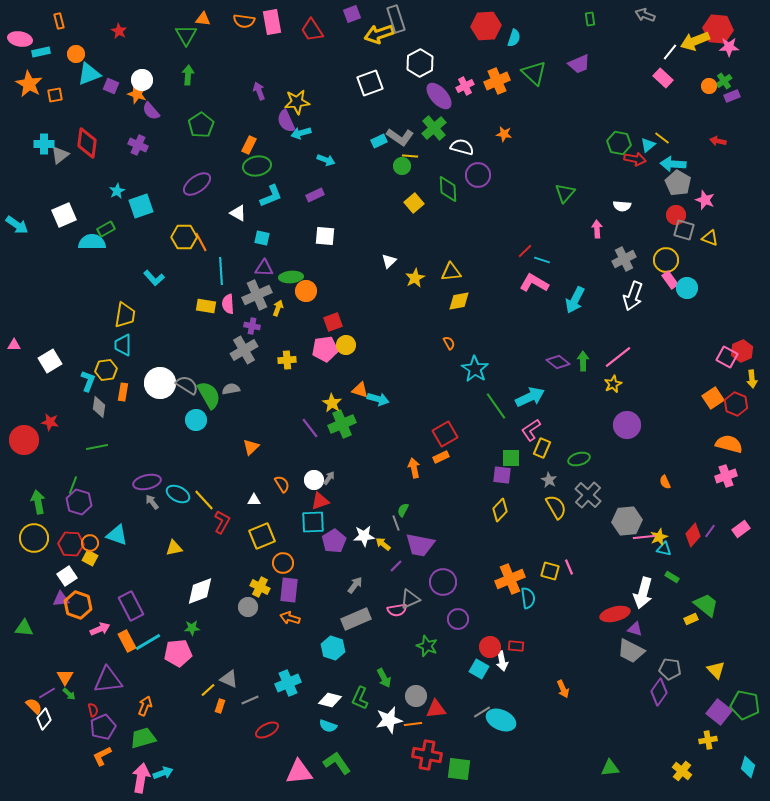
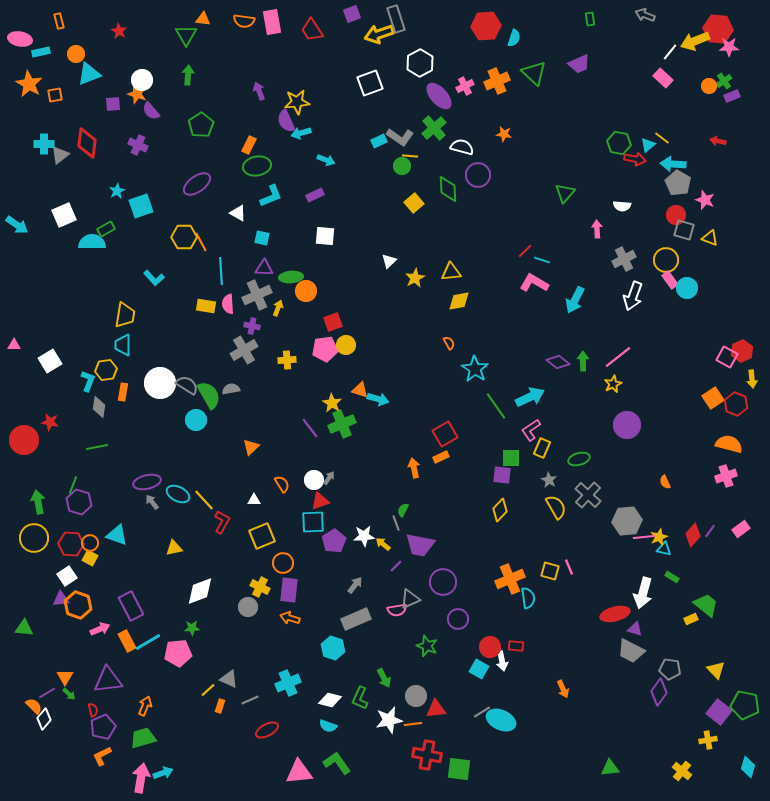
purple square at (111, 86): moved 2 px right, 18 px down; rotated 28 degrees counterclockwise
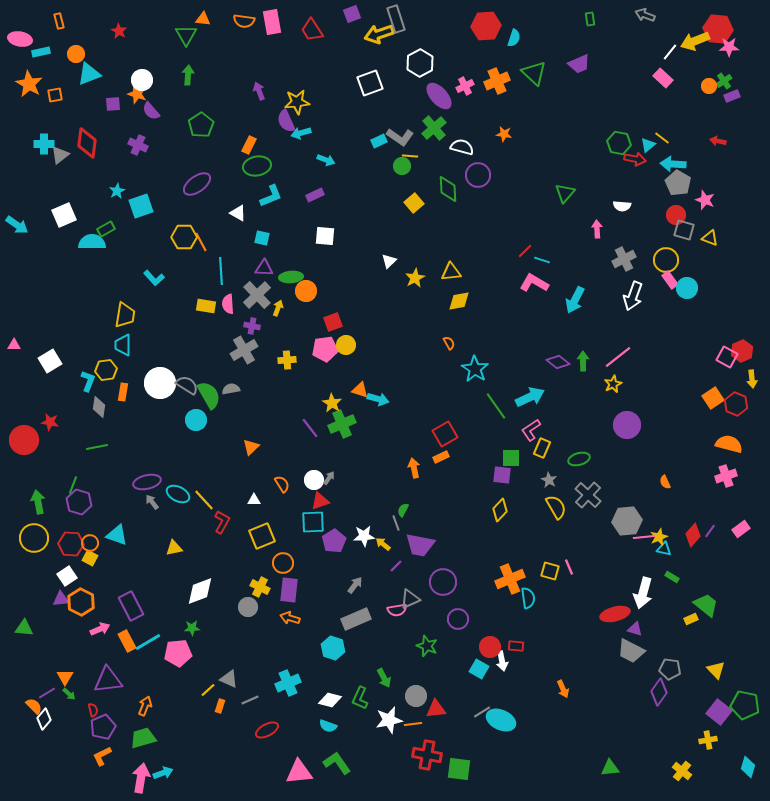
gray cross at (257, 295): rotated 20 degrees counterclockwise
orange hexagon at (78, 605): moved 3 px right, 3 px up; rotated 8 degrees clockwise
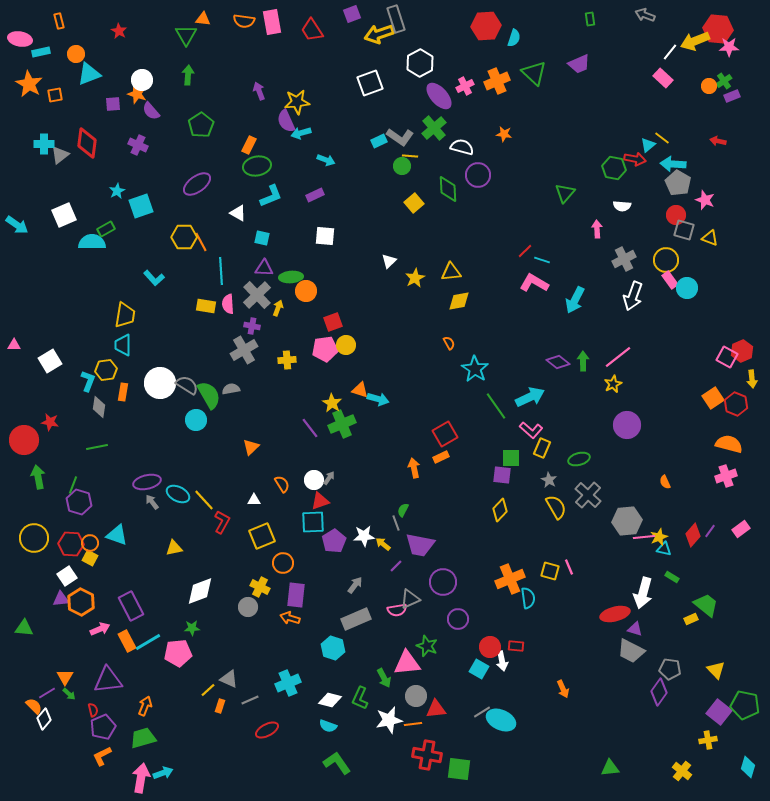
green hexagon at (619, 143): moved 5 px left, 25 px down
pink L-shape at (531, 430): rotated 105 degrees counterclockwise
green arrow at (38, 502): moved 25 px up
purple rectangle at (289, 590): moved 7 px right, 5 px down
pink triangle at (299, 772): moved 108 px right, 109 px up
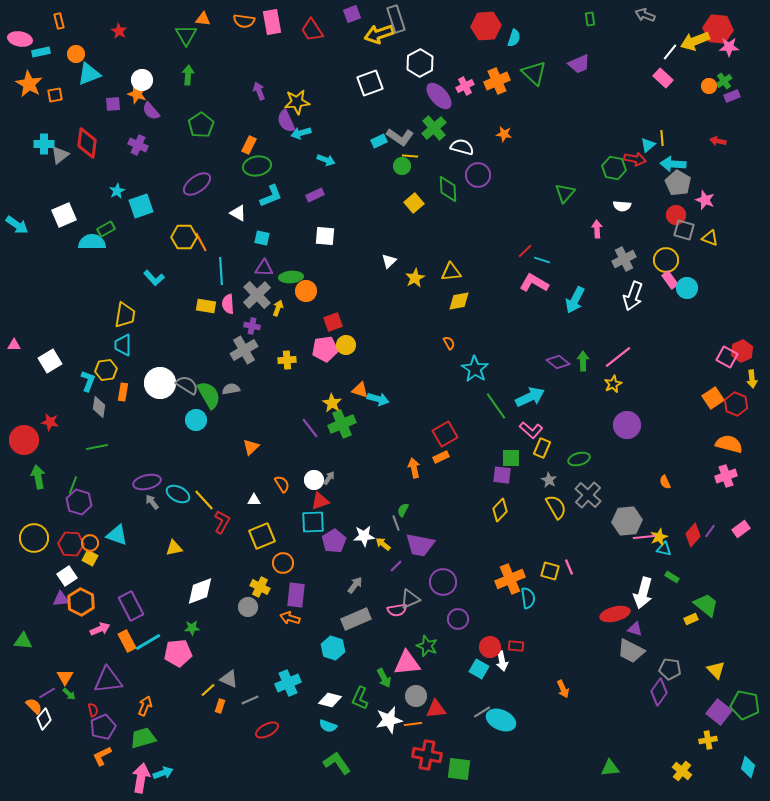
yellow line at (662, 138): rotated 49 degrees clockwise
green triangle at (24, 628): moved 1 px left, 13 px down
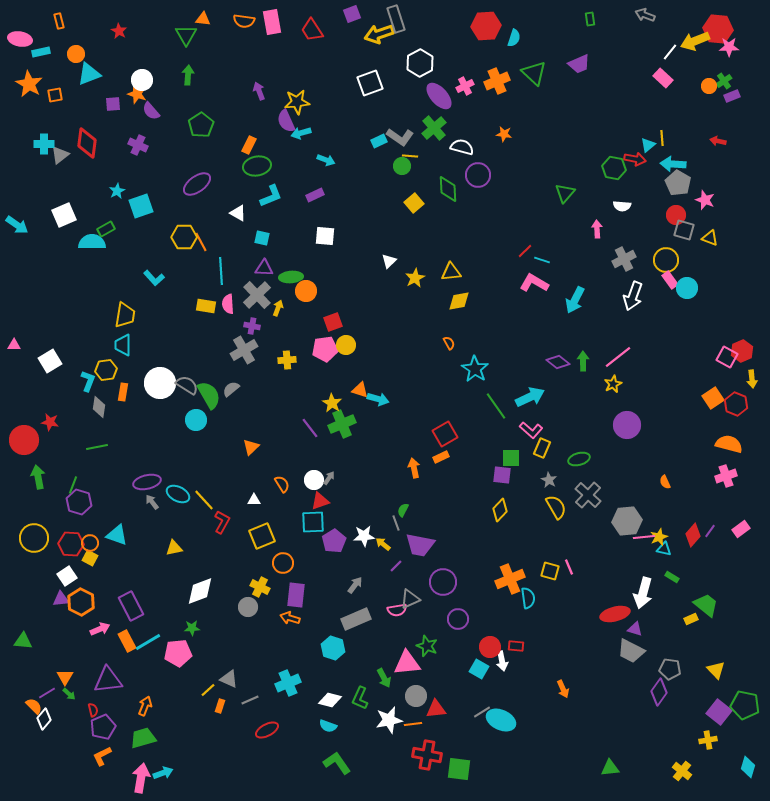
gray semicircle at (231, 389): rotated 30 degrees counterclockwise
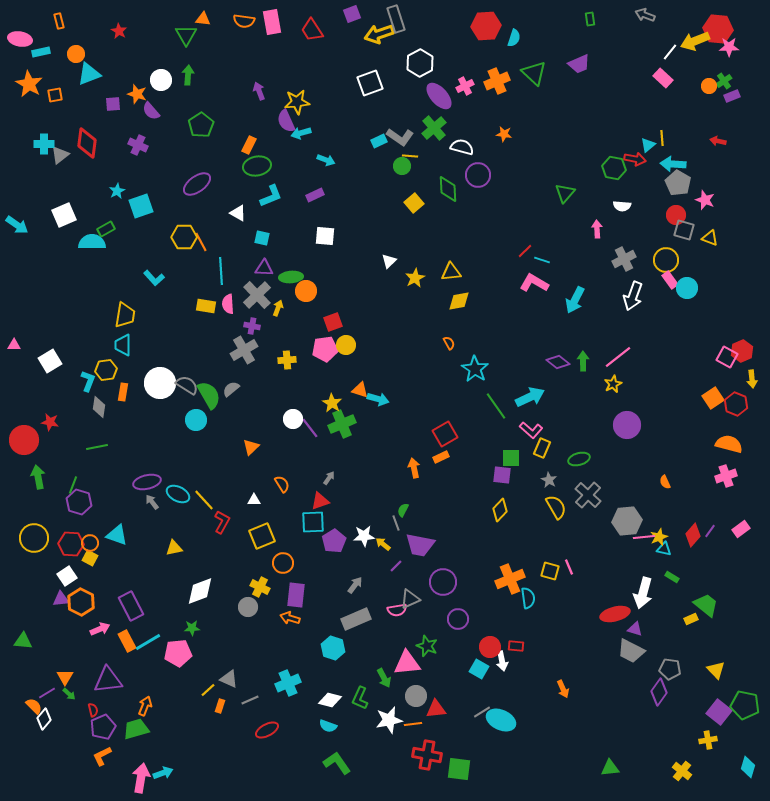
white circle at (142, 80): moved 19 px right
white circle at (314, 480): moved 21 px left, 61 px up
green trapezoid at (143, 738): moved 7 px left, 9 px up
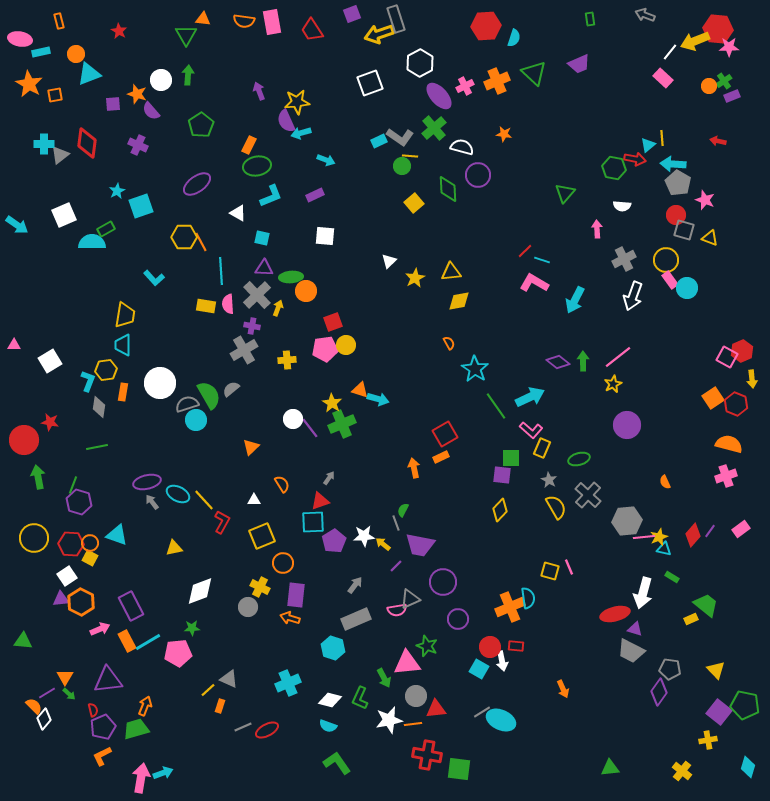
gray semicircle at (187, 385): moved 19 px down; rotated 50 degrees counterclockwise
orange cross at (510, 579): moved 28 px down
gray line at (250, 700): moved 7 px left, 27 px down
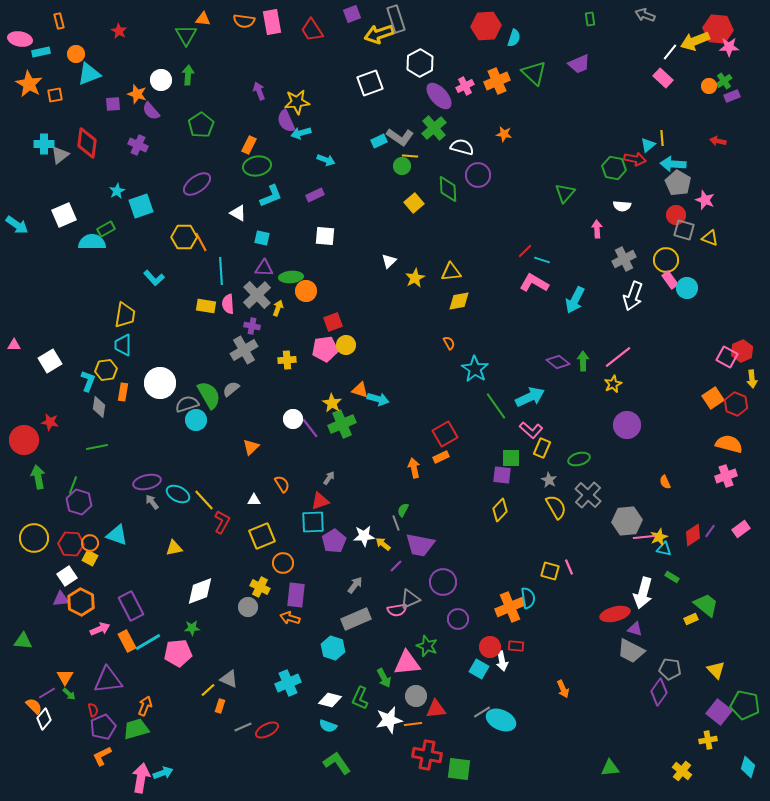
red diamond at (693, 535): rotated 15 degrees clockwise
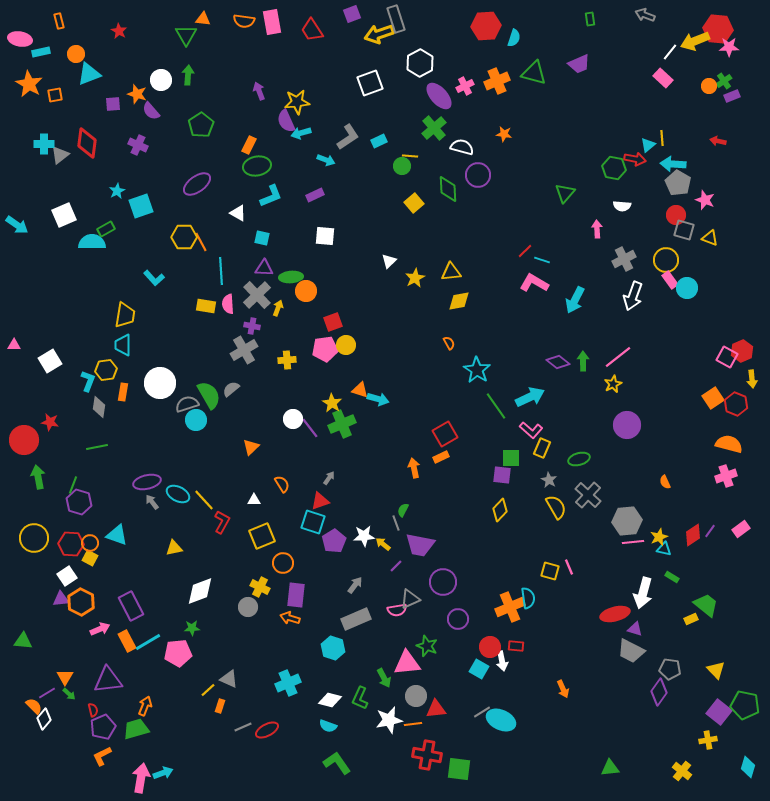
green triangle at (534, 73): rotated 28 degrees counterclockwise
gray L-shape at (400, 137): moved 52 px left; rotated 68 degrees counterclockwise
cyan star at (475, 369): moved 2 px right, 1 px down
cyan square at (313, 522): rotated 20 degrees clockwise
pink line at (644, 537): moved 11 px left, 5 px down
